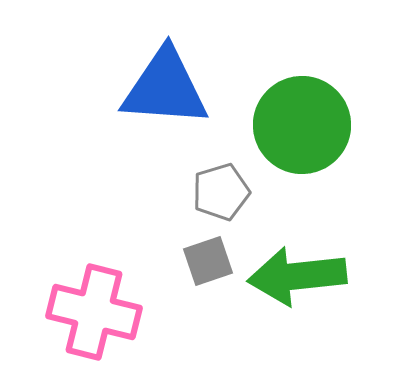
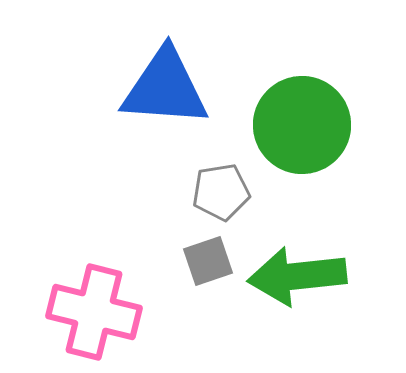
gray pentagon: rotated 8 degrees clockwise
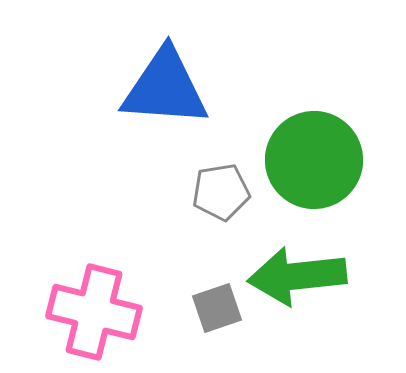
green circle: moved 12 px right, 35 px down
gray square: moved 9 px right, 47 px down
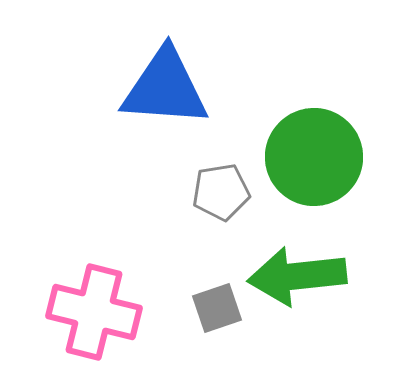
green circle: moved 3 px up
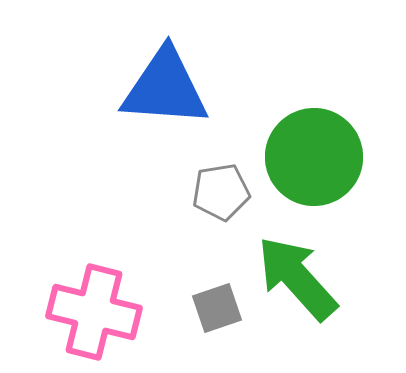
green arrow: moved 2 px down; rotated 54 degrees clockwise
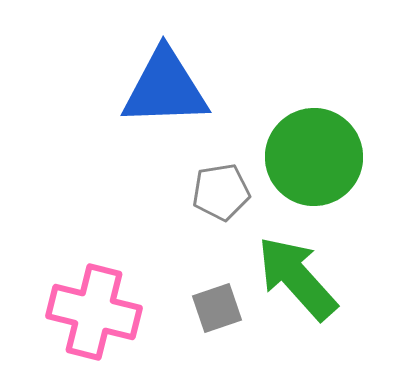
blue triangle: rotated 6 degrees counterclockwise
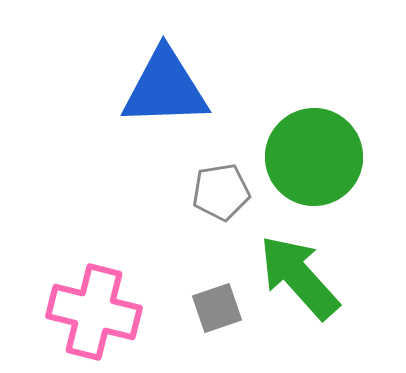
green arrow: moved 2 px right, 1 px up
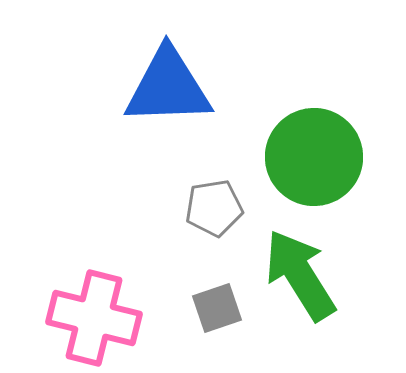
blue triangle: moved 3 px right, 1 px up
gray pentagon: moved 7 px left, 16 px down
green arrow: moved 1 px right, 2 px up; rotated 10 degrees clockwise
pink cross: moved 6 px down
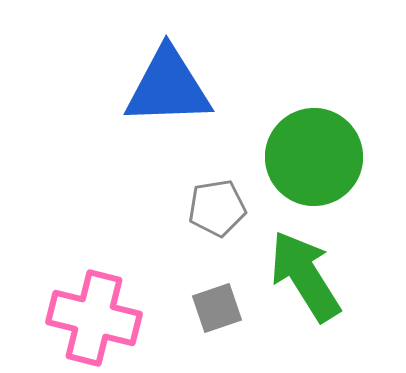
gray pentagon: moved 3 px right
green arrow: moved 5 px right, 1 px down
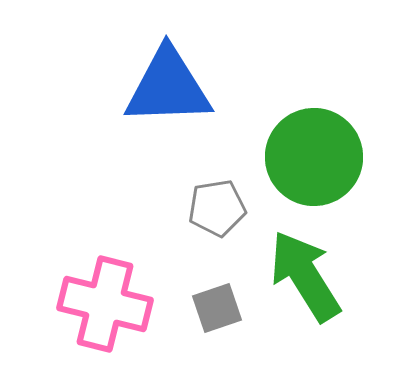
pink cross: moved 11 px right, 14 px up
